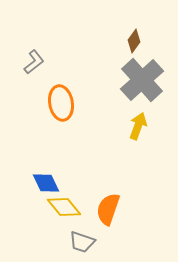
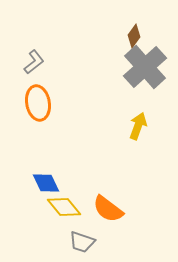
brown diamond: moved 5 px up
gray cross: moved 3 px right, 13 px up
orange ellipse: moved 23 px left
orange semicircle: rotated 72 degrees counterclockwise
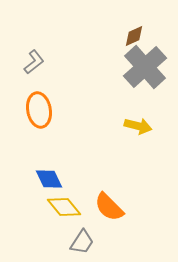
brown diamond: rotated 30 degrees clockwise
orange ellipse: moved 1 px right, 7 px down
yellow arrow: rotated 84 degrees clockwise
blue diamond: moved 3 px right, 4 px up
orange semicircle: moved 1 px right, 2 px up; rotated 8 degrees clockwise
gray trapezoid: rotated 76 degrees counterclockwise
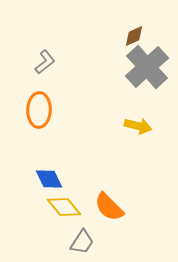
gray L-shape: moved 11 px right
gray cross: moved 2 px right
orange ellipse: rotated 12 degrees clockwise
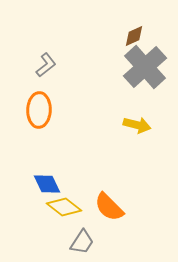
gray L-shape: moved 1 px right, 3 px down
gray cross: moved 2 px left
yellow arrow: moved 1 px left, 1 px up
blue diamond: moved 2 px left, 5 px down
yellow diamond: rotated 12 degrees counterclockwise
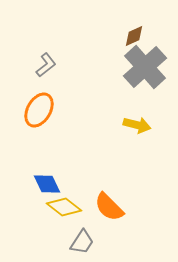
orange ellipse: rotated 28 degrees clockwise
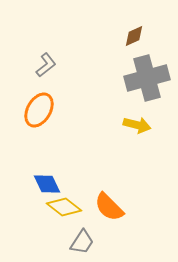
gray cross: moved 2 px right, 11 px down; rotated 27 degrees clockwise
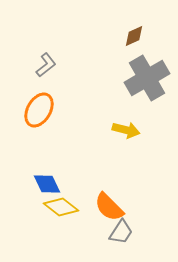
gray cross: rotated 15 degrees counterclockwise
yellow arrow: moved 11 px left, 5 px down
yellow diamond: moved 3 px left
gray trapezoid: moved 39 px right, 10 px up
